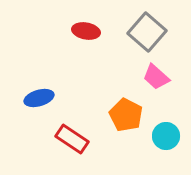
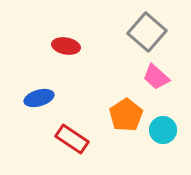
red ellipse: moved 20 px left, 15 px down
orange pentagon: rotated 12 degrees clockwise
cyan circle: moved 3 px left, 6 px up
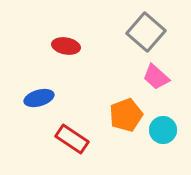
gray square: moved 1 px left
orange pentagon: rotated 12 degrees clockwise
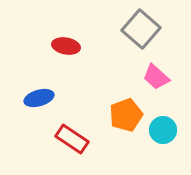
gray square: moved 5 px left, 3 px up
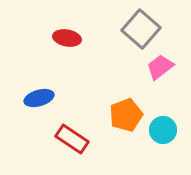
red ellipse: moved 1 px right, 8 px up
pink trapezoid: moved 4 px right, 10 px up; rotated 100 degrees clockwise
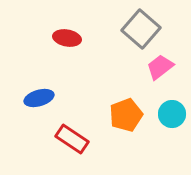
cyan circle: moved 9 px right, 16 px up
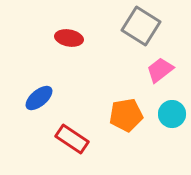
gray square: moved 3 px up; rotated 9 degrees counterclockwise
red ellipse: moved 2 px right
pink trapezoid: moved 3 px down
blue ellipse: rotated 24 degrees counterclockwise
orange pentagon: rotated 12 degrees clockwise
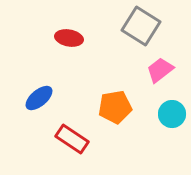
orange pentagon: moved 11 px left, 8 px up
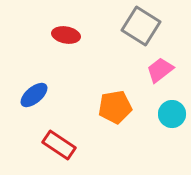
red ellipse: moved 3 px left, 3 px up
blue ellipse: moved 5 px left, 3 px up
red rectangle: moved 13 px left, 6 px down
